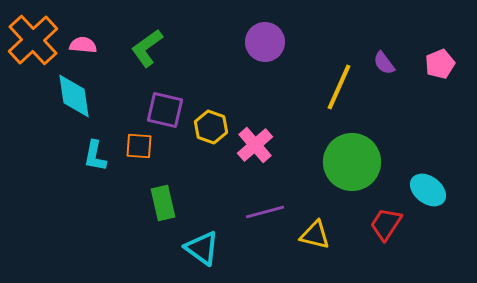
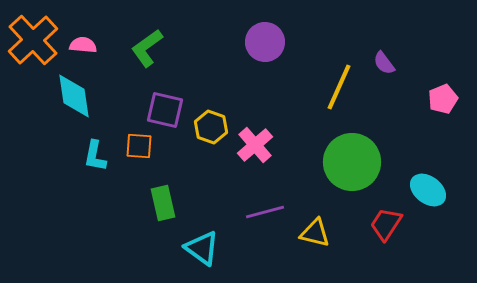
pink pentagon: moved 3 px right, 35 px down
yellow triangle: moved 2 px up
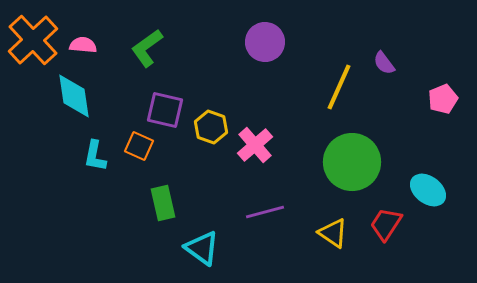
orange square: rotated 20 degrees clockwise
yellow triangle: moved 18 px right; rotated 20 degrees clockwise
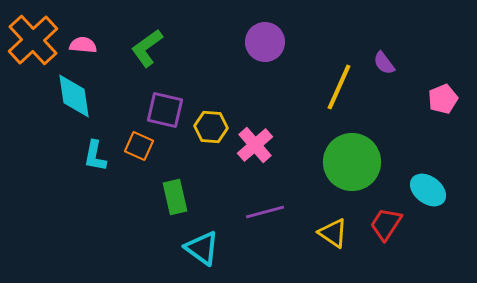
yellow hexagon: rotated 16 degrees counterclockwise
green rectangle: moved 12 px right, 6 px up
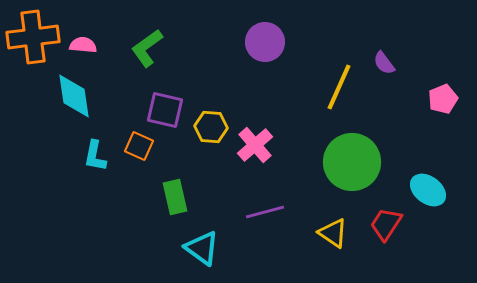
orange cross: moved 3 px up; rotated 36 degrees clockwise
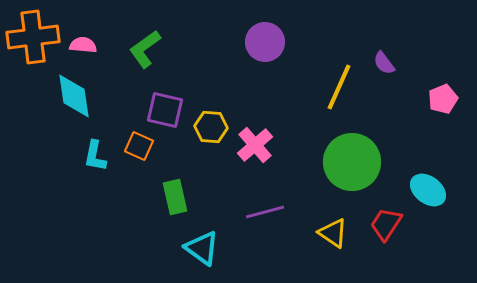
green L-shape: moved 2 px left, 1 px down
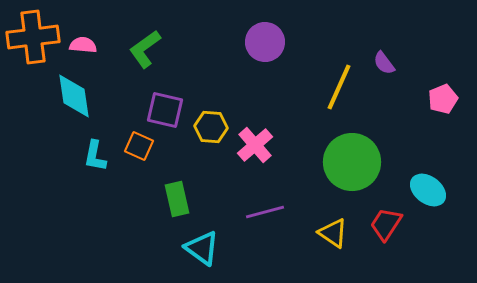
green rectangle: moved 2 px right, 2 px down
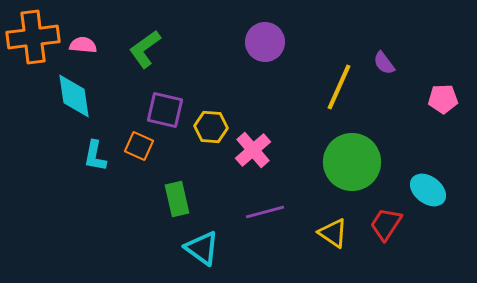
pink pentagon: rotated 20 degrees clockwise
pink cross: moved 2 px left, 5 px down
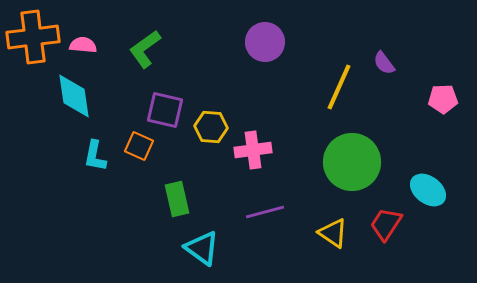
pink cross: rotated 33 degrees clockwise
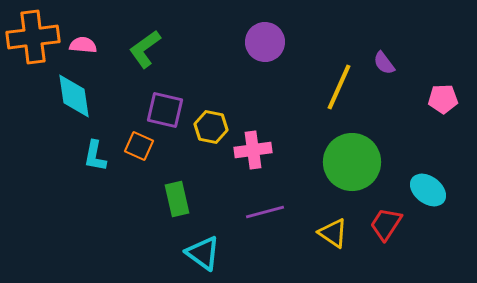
yellow hexagon: rotated 8 degrees clockwise
cyan triangle: moved 1 px right, 5 px down
